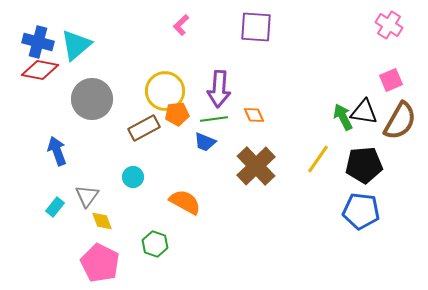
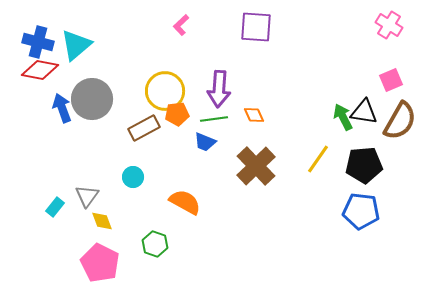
blue arrow: moved 5 px right, 43 px up
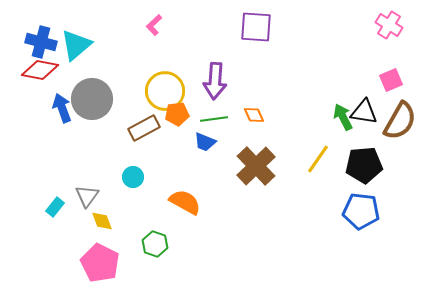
pink L-shape: moved 27 px left
blue cross: moved 3 px right
purple arrow: moved 4 px left, 8 px up
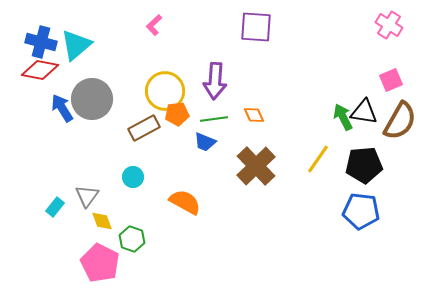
blue arrow: rotated 12 degrees counterclockwise
green hexagon: moved 23 px left, 5 px up
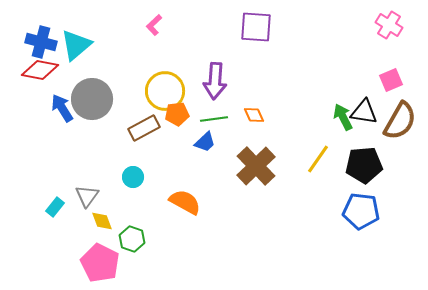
blue trapezoid: rotated 65 degrees counterclockwise
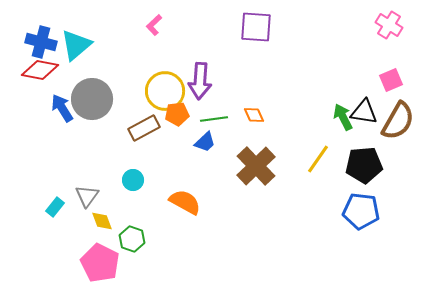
purple arrow: moved 15 px left
brown semicircle: moved 2 px left
cyan circle: moved 3 px down
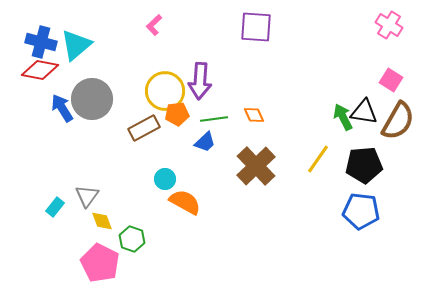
pink square: rotated 35 degrees counterclockwise
cyan circle: moved 32 px right, 1 px up
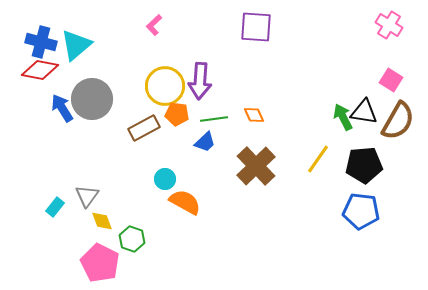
yellow circle: moved 5 px up
orange pentagon: rotated 15 degrees clockwise
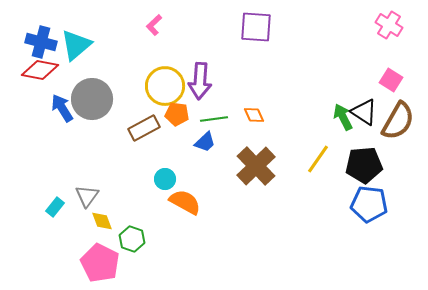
black triangle: rotated 24 degrees clockwise
blue pentagon: moved 8 px right, 7 px up
